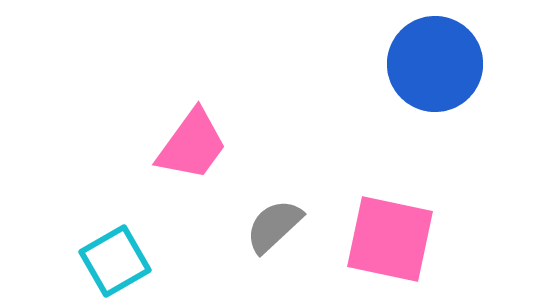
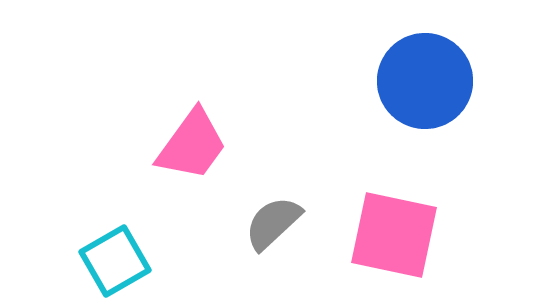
blue circle: moved 10 px left, 17 px down
gray semicircle: moved 1 px left, 3 px up
pink square: moved 4 px right, 4 px up
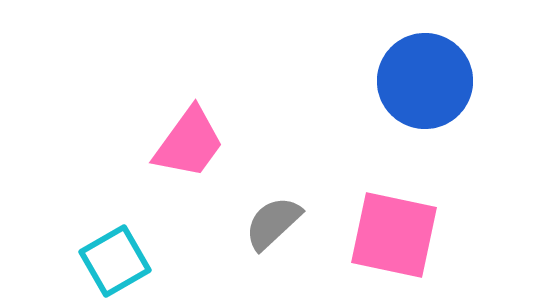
pink trapezoid: moved 3 px left, 2 px up
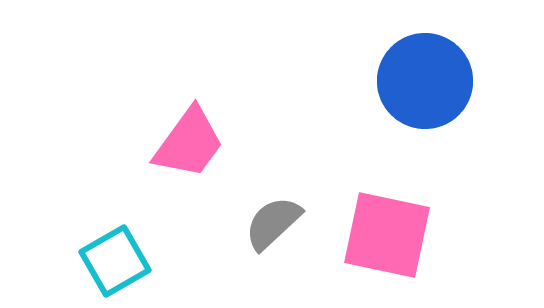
pink square: moved 7 px left
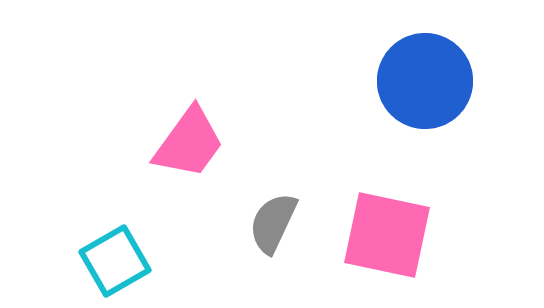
gray semicircle: rotated 22 degrees counterclockwise
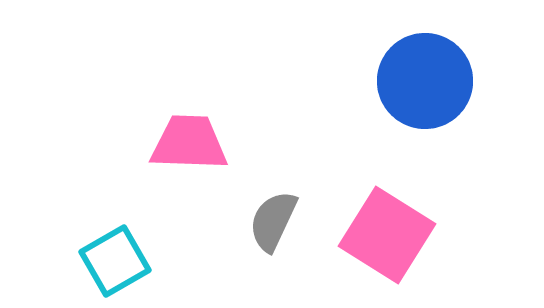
pink trapezoid: rotated 124 degrees counterclockwise
gray semicircle: moved 2 px up
pink square: rotated 20 degrees clockwise
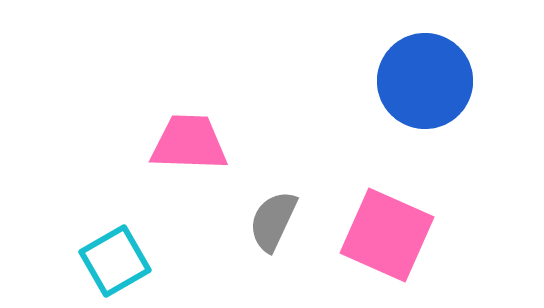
pink square: rotated 8 degrees counterclockwise
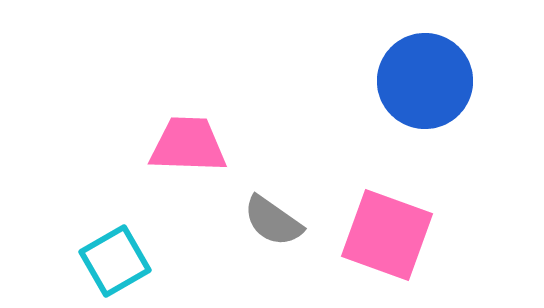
pink trapezoid: moved 1 px left, 2 px down
gray semicircle: rotated 80 degrees counterclockwise
pink square: rotated 4 degrees counterclockwise
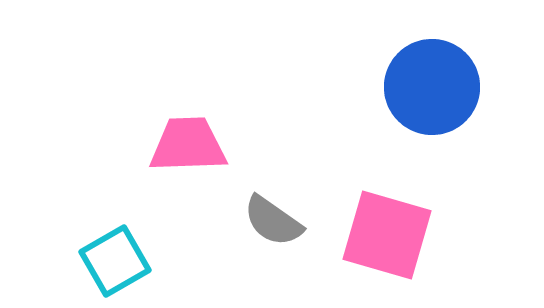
blue circle: moved 7 px right, 6 px down
pink trapezoid: rotated 4 degrees counterclockwise
pink square: rotated 4 degrees counterclockwise
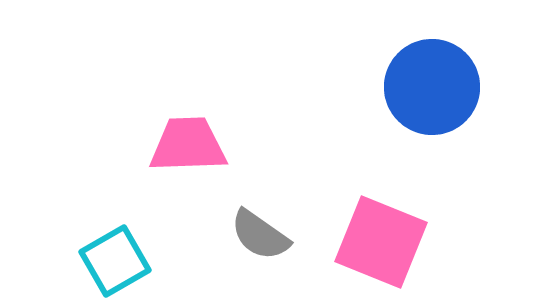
gray semicircle: moved 13 px left, 14 px down
pink square: moved 6 px left, 7 px down; rotated 6 degrees clockwise
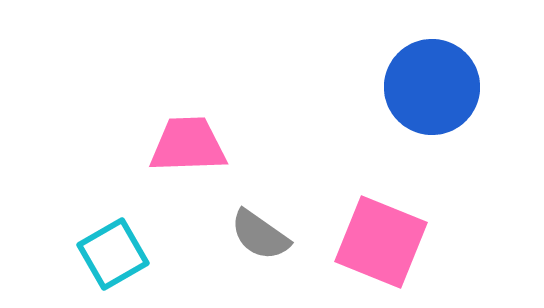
cyan square: moved 2 px left, 7 px up
